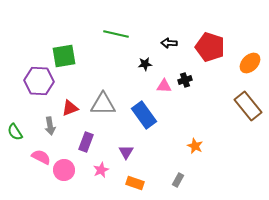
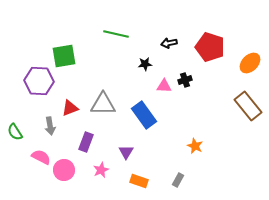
black arrow: rotated 14 degrees counterclockwise
orange rectangle: moved 4 px right, 2 px up
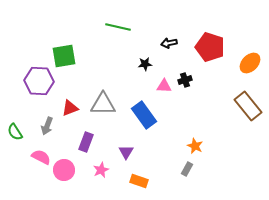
green line: moved 2 px right, 7 px up
gray arrow: moved 3 px left; rotated 30 degrees clockwise
gray rectangle: moved 9 px right, 11 px up
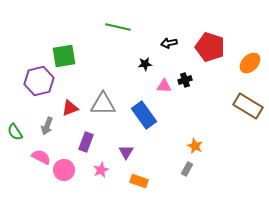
purple hexagon: rotated 16 degrees counterclockwise
brown rectangle: rotated 20 degrees counterclockwise
